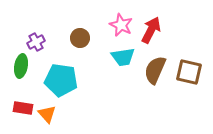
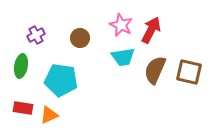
purple cross: moved 7 px up
orange triangle: moved 2 px right, 1 px down; rotated 48 degrees clockwise
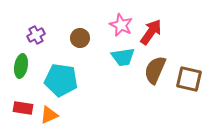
red arrow: moved 2 px down; rotated 8 degrees clockwise
brown square: moved 7 px down
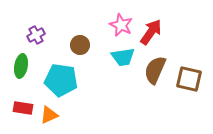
brown circle: moved 7 px down
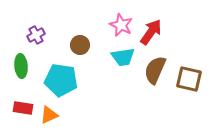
green ellipse: rotated 15 degrees counterclockwise
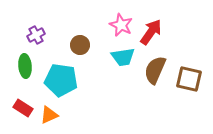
green ellipse: moved 4 px right
red rectangle: rotated 24 degrees clockwise
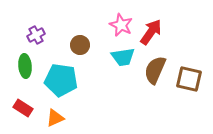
orange triangle: moved 6 px right, 3 px down
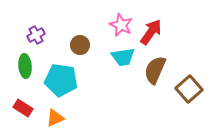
brown square: moved 10 px down; rotated 36 degrees clockwise
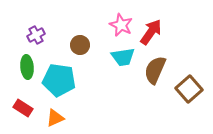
green ellipse: moved 2 px right, 1 px down
cyan pentagon: moved 2 px left
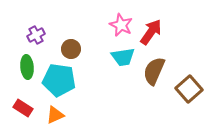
brown circle: moved 9 px left, 4 px down
brown semicircle: moved 1 px left, 1 px down
orange triangle: moved 3 px up
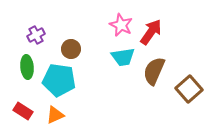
red rectangle: moved 3 px down
